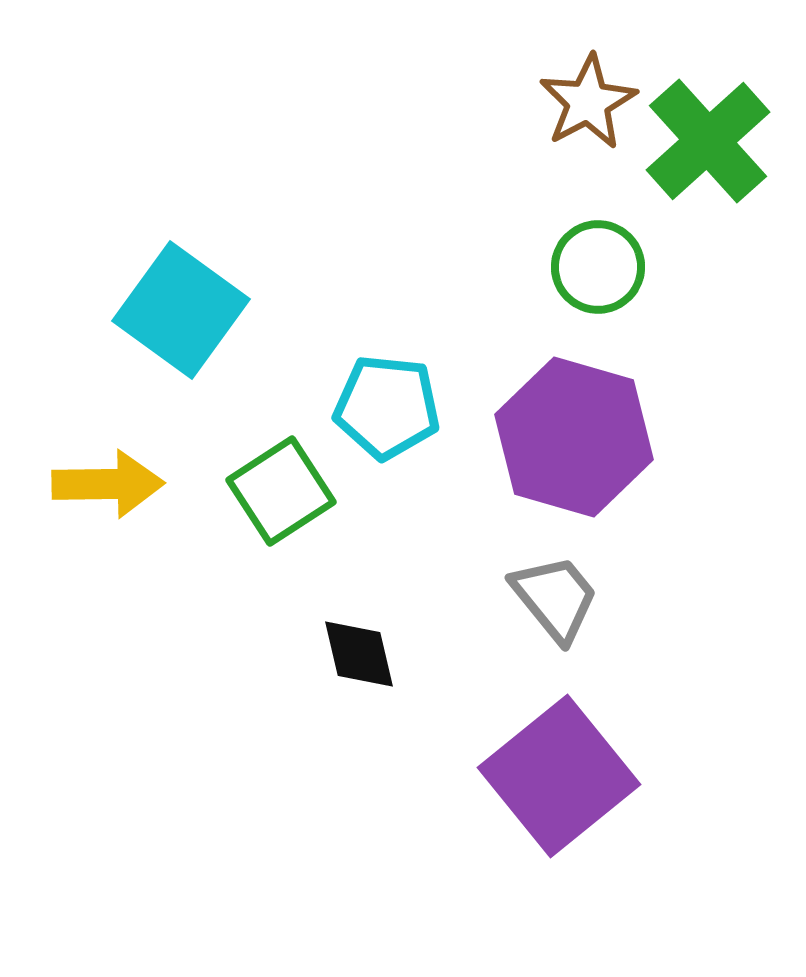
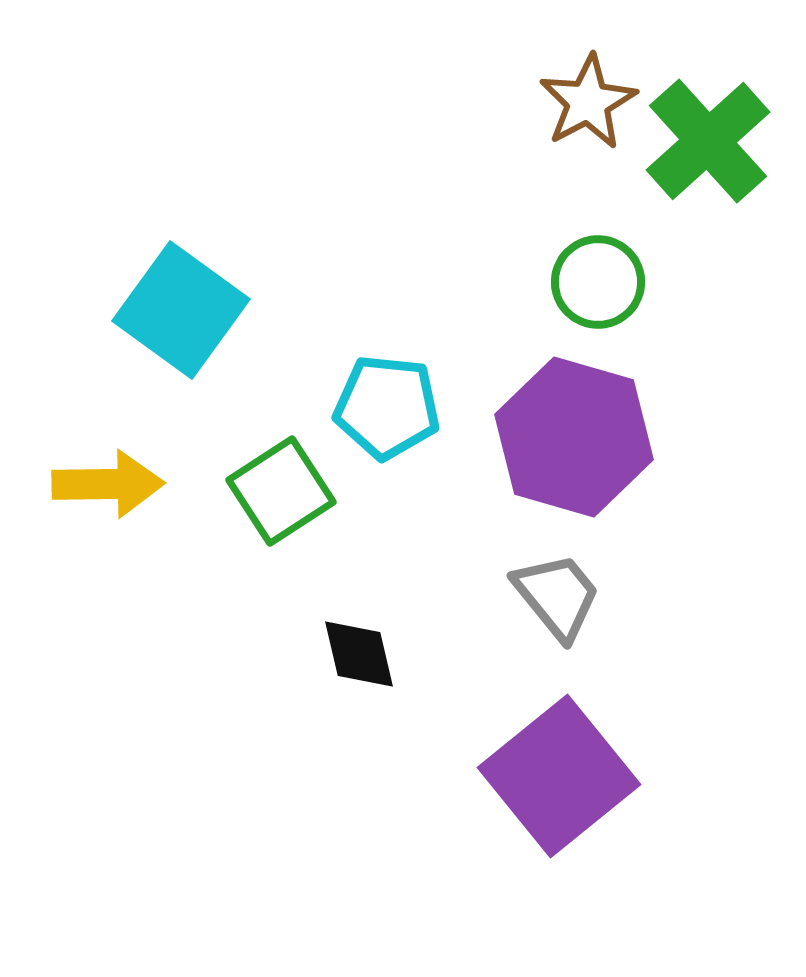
green circle: moved 15 px down
gray trapezoid: moved 2 px right, 2 px up
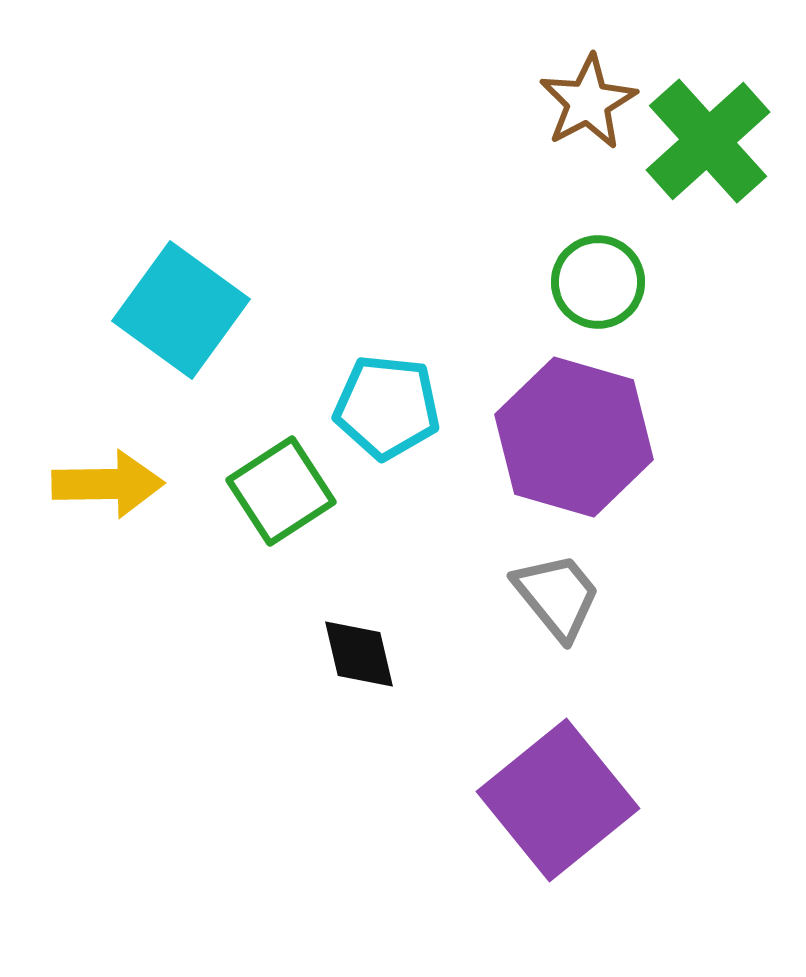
purple square: moved 1 px left, 24 px down
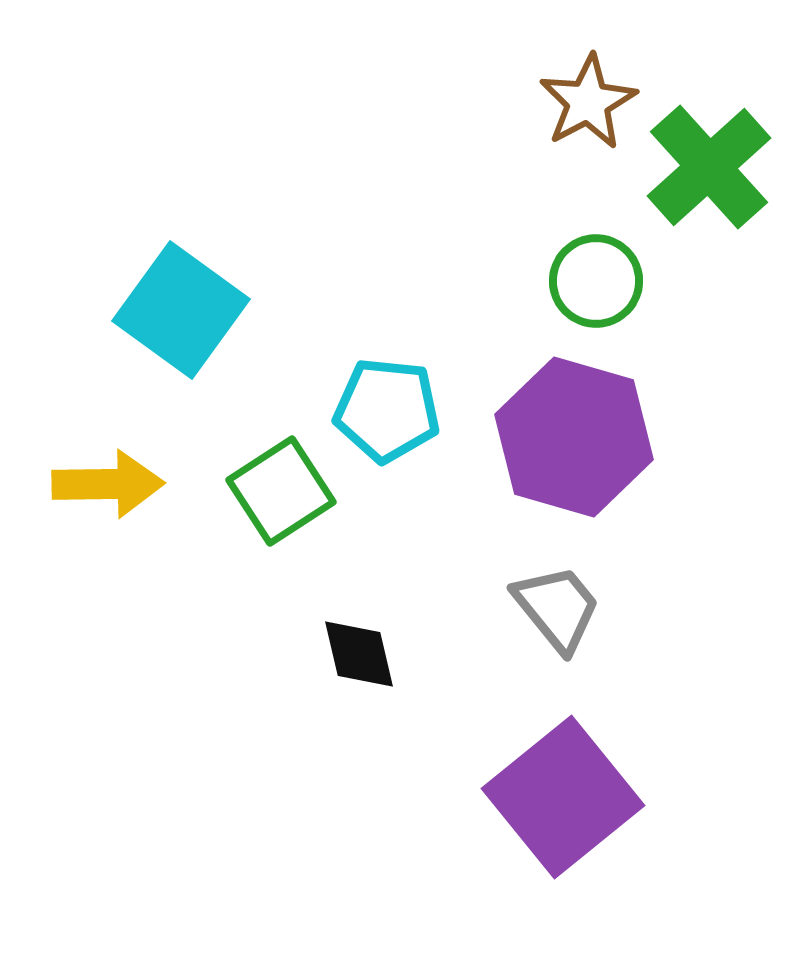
green cross: moved 1 px right, 26 px down
green circle: moved 2 px left, 1 px up
cyan pentagon: moved 3 px down
gray trapezoid: moved 12 px down
purple square: moved 5 px right, 3 px up
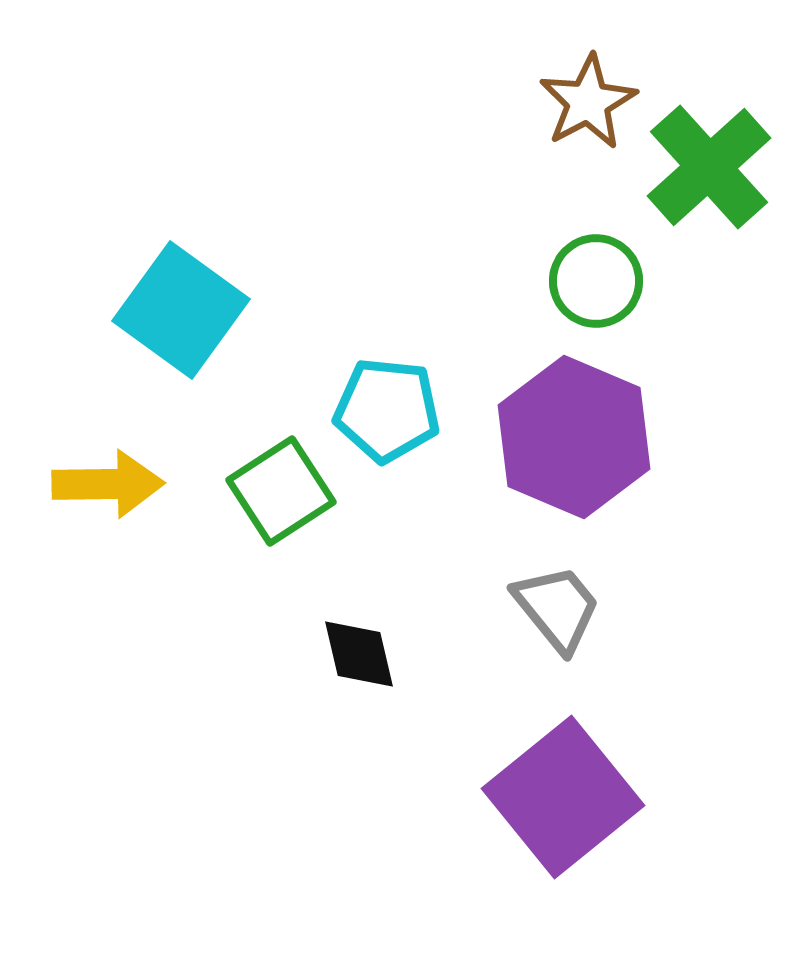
purple hexagon: rotated 7 degrees clockwise
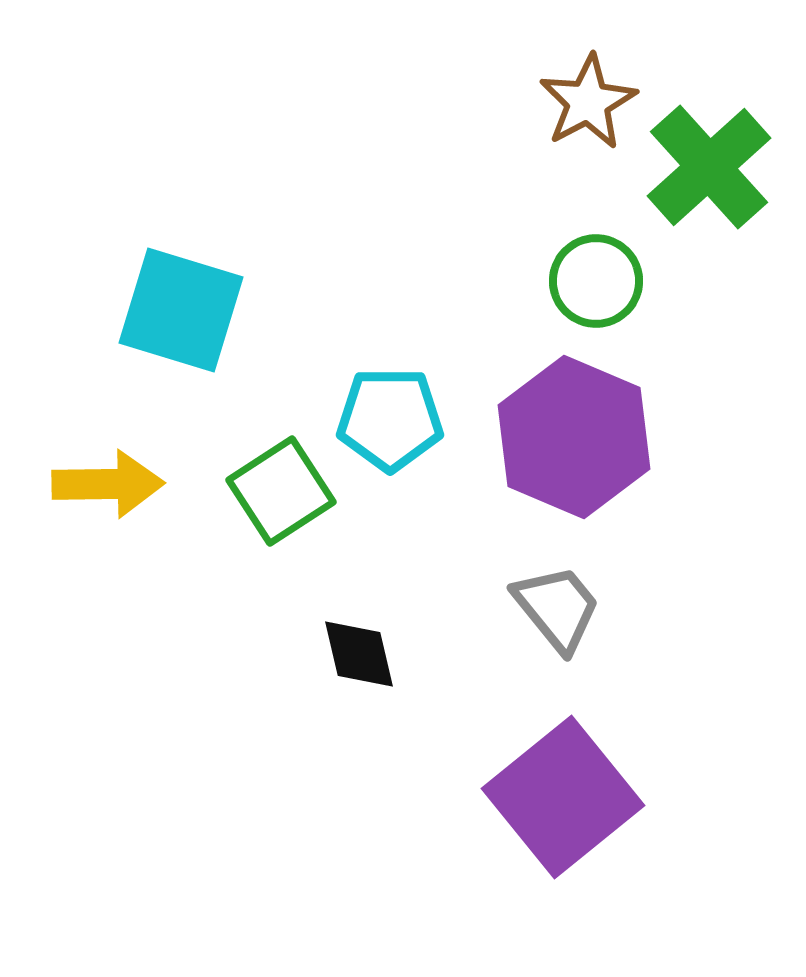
cyan square: rotated 19 degrees counterclockwise
cyan pentagon: moved 3 px right, 9 px down; rotated 6 degrees counterclockwise
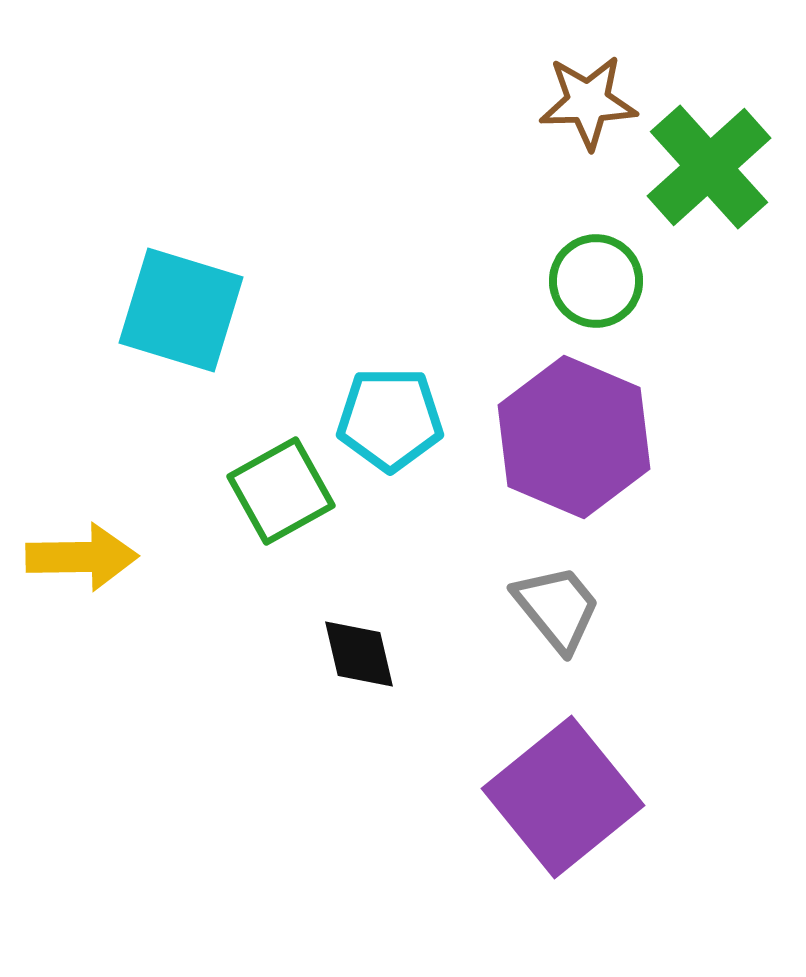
brown star: rotated 26 degrees clockwise
yellow arrow: moved 26 px left, 73 px down
green square: rotated 4 degrees clockwise
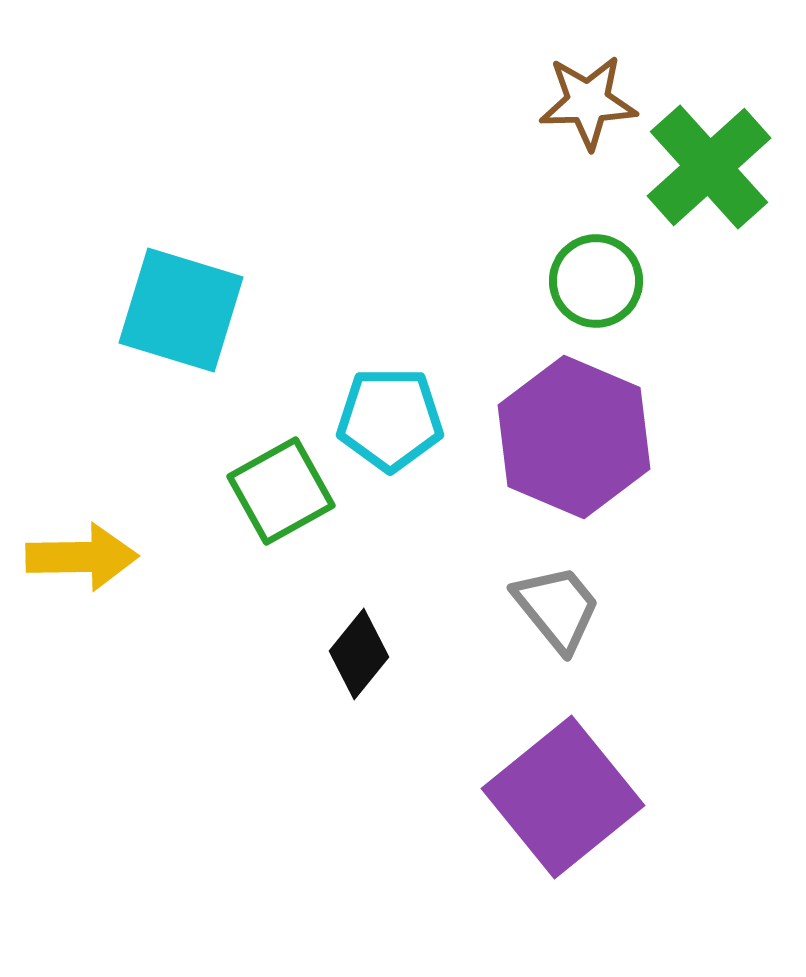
black diamond: rotated 52 degrees clockwise
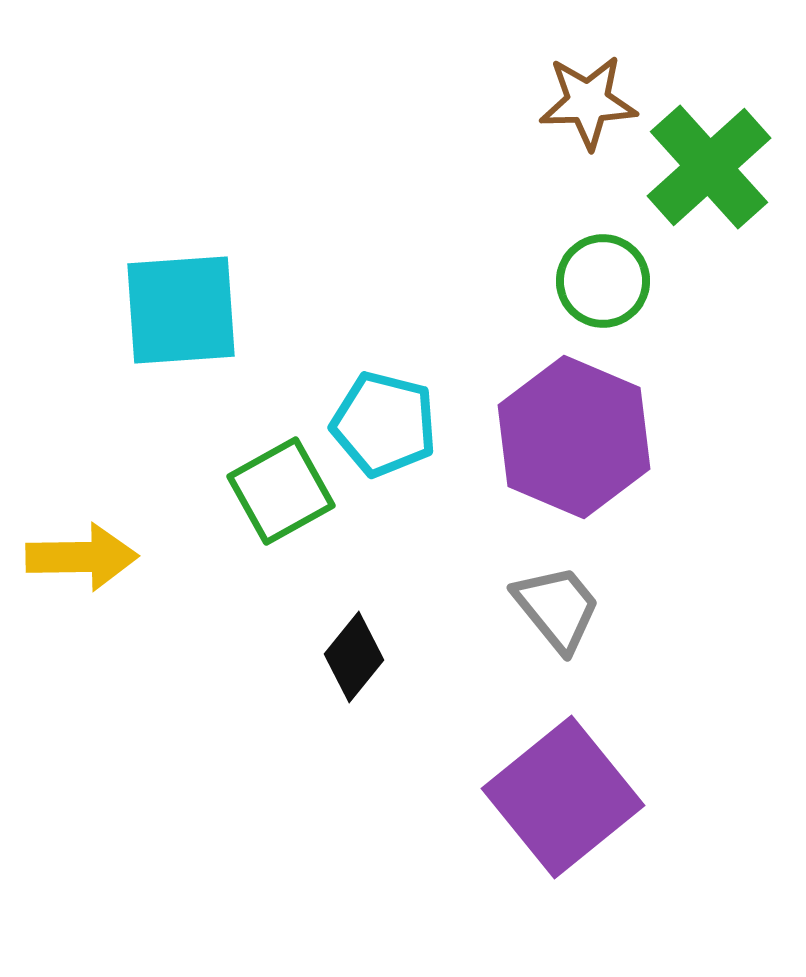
green circle: moved 7 px right
cyan square: rotated 21 degrees counterclockwise
cyan pentagon: moved 6 px left, 5 px down; rotated 14 degrees clockwise
black diamond: moved 5 px left, 3 px down
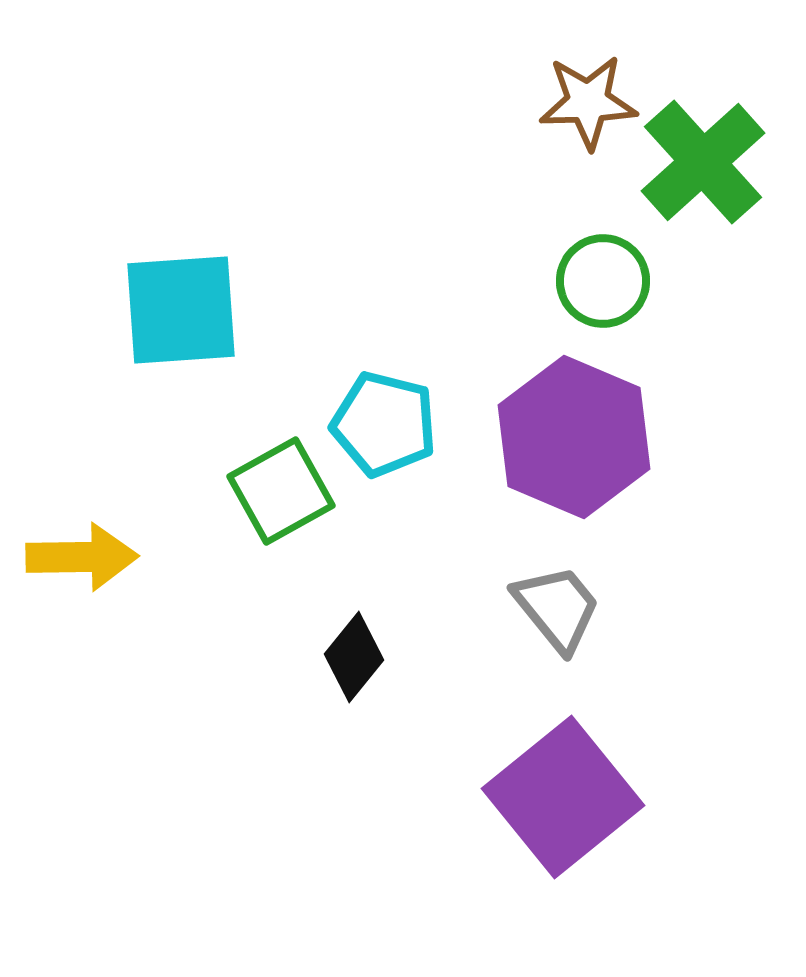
green cross: moved 6 px left, 5 px up
